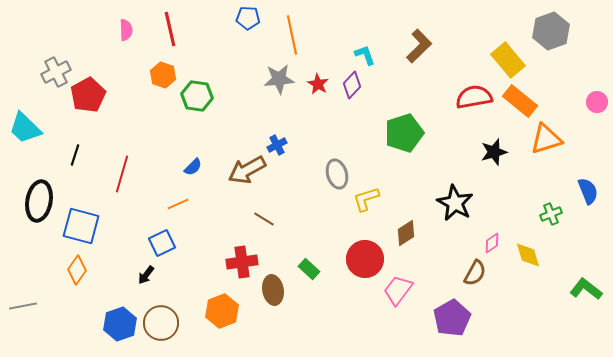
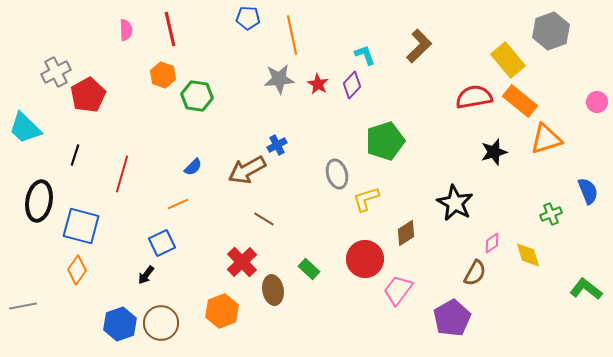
green pentagon at (404, 133): moved 19 px left, 8 px down
red cross at (242, 262): rotated 36 degrees counterclockwise
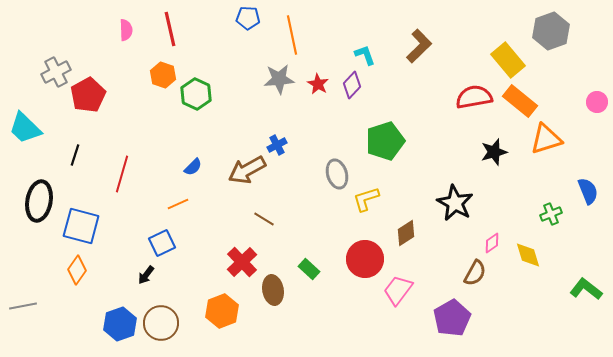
green hexagon at (197, 96): moved 1 px left, 2 px up; rotated 16 degrees clockwise
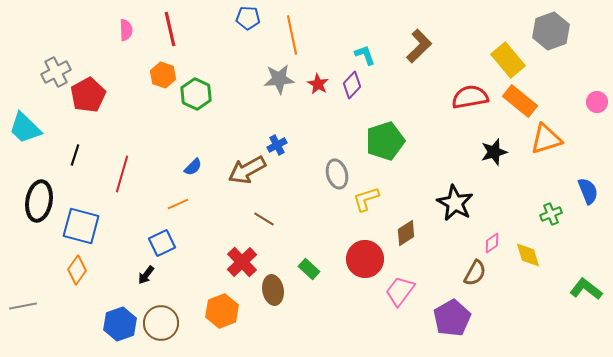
red semicircle at (474, 97): moved 4 px left
pink trapezoid at (398, 290): moved 2 px right, 1 px down
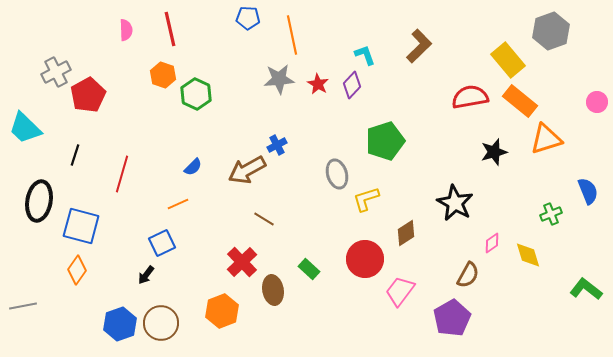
brown semicircle at (475, 273): moved 7 px left, 2 px down
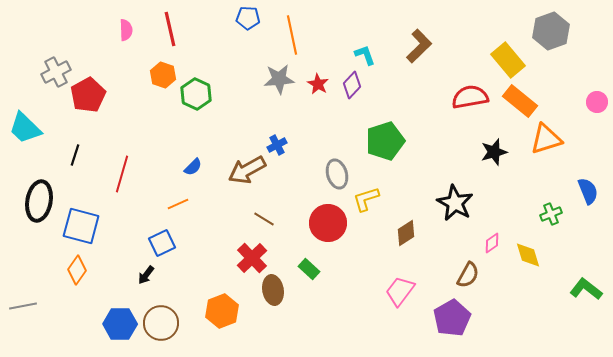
red circle at (365, 259): moved 37 px left, 36 px up
red cross at (242, 262): moved 10 px right, 4 px up
blue hexagon at (120, 324): rotated 20 degrees clockwise
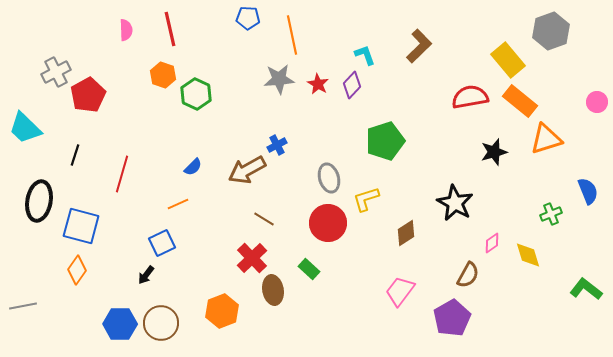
gray ellipse at (337, 174): moved 8 px left, 4 px down
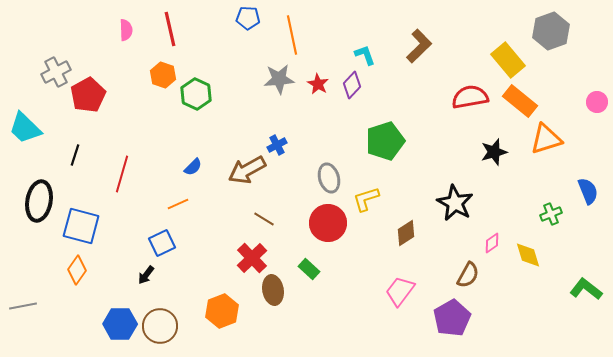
brown circle at (161, 323): moved 1 px left, 3 px down
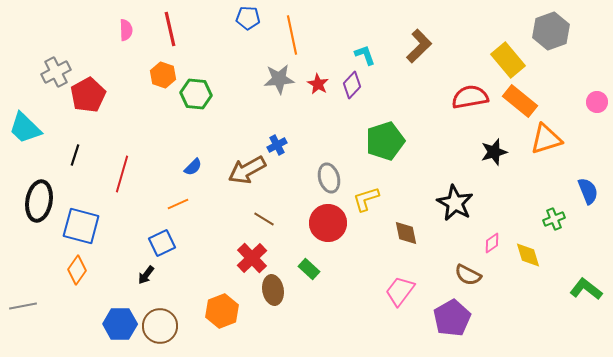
green hexagon at (196, 94): rotated 20 degrees counterclockwise
green cross at (551, 214): moved 3 px right, 5 px down
brown diamond at (406, 233): rotated 68 degrees counterclockwise
brown semicircle at (468, 275): rotated 88 degrees clockwise
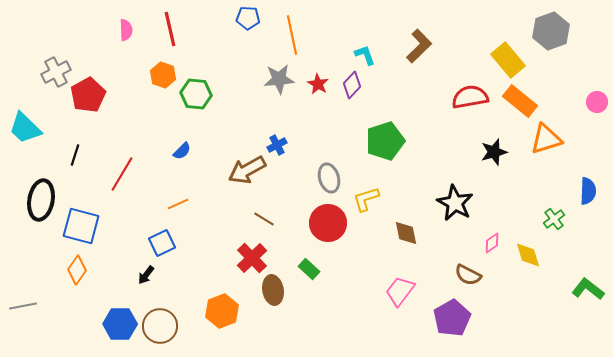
blue semicircle at (193, 167): moved 11 px left, 16 px up
red line at (122, 174): rotated 15 degrees clockwise
blue semicircle at (588, 191): rotated 24 degrees clockwise
black ellipse at (39, 201): moved 2 px right, 1 px up
green cross at (554, 219): rotated 15 degrees counterclockwise
green L-shape at (586, 289): moved 2 px right
